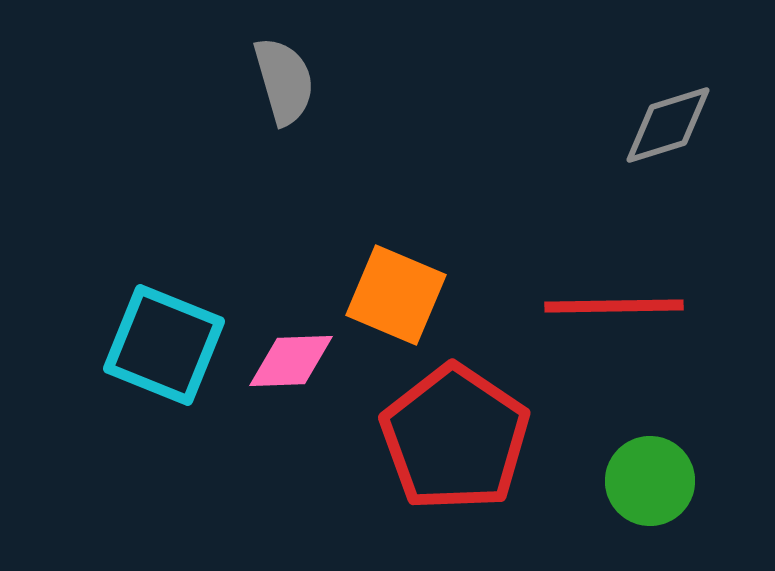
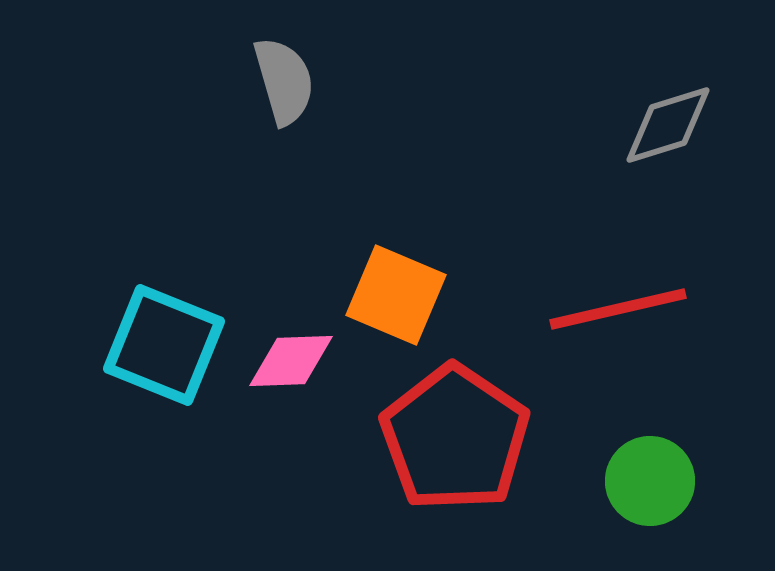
red line: moved 4 px right, 3 px down; rotated 12 degrees counterclockwise
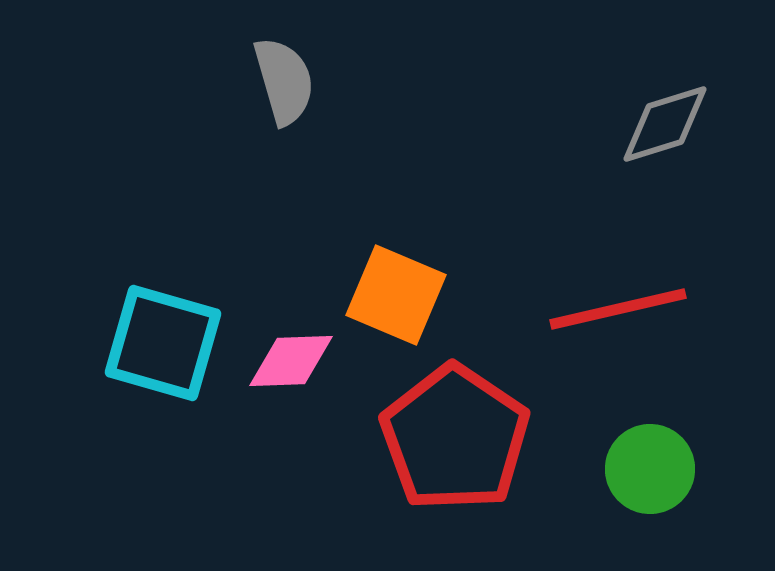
gray diamond: moved 3 px left, 1 px up
cyan square: moved 1 px left, 2 px up; rotated 6 degrees counterclockwise
green circle: moved 12 px up
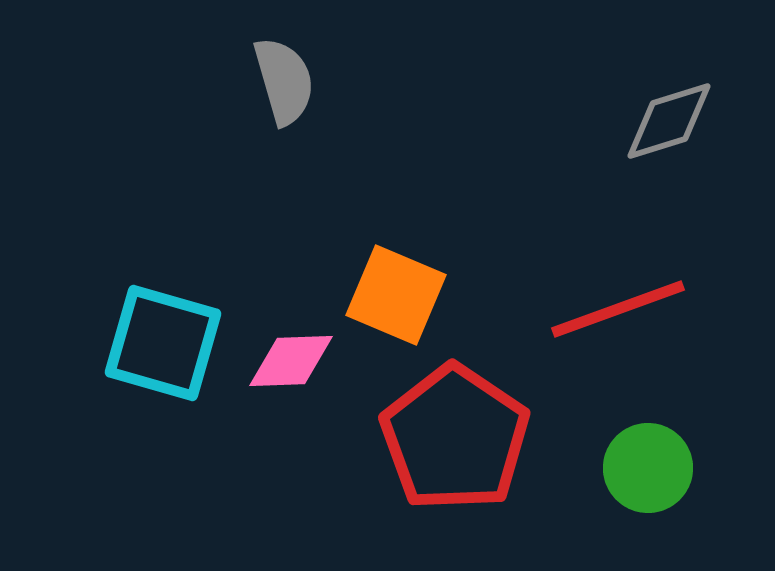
gray diamond: moved 4 px right, 3 px up
red line: rotated 7 degrees counterclockwise
green circle: moved 2 px left, 1 px up
